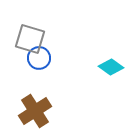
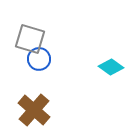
blue circle: moved 1 px down
brown cross: moved 1 px left, 1 px up; rotated 16 degrees counterclockwise
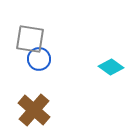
gray square: rotated 8 degrees counterclockwise
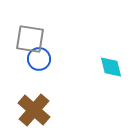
cyan diamond: rotated 40 degrees clockwise
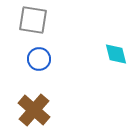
gray square: moved 3 px right, 19 px up
cyan diamond: moved 5 px right, 13 px up
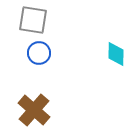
cyan diamond: rotated 15 degrees clockwise
blue circle: moved 6 px up
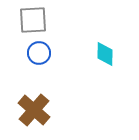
gray square: rotated 12 degrees counterclockwise
cyan diamond: moved 11 px left
